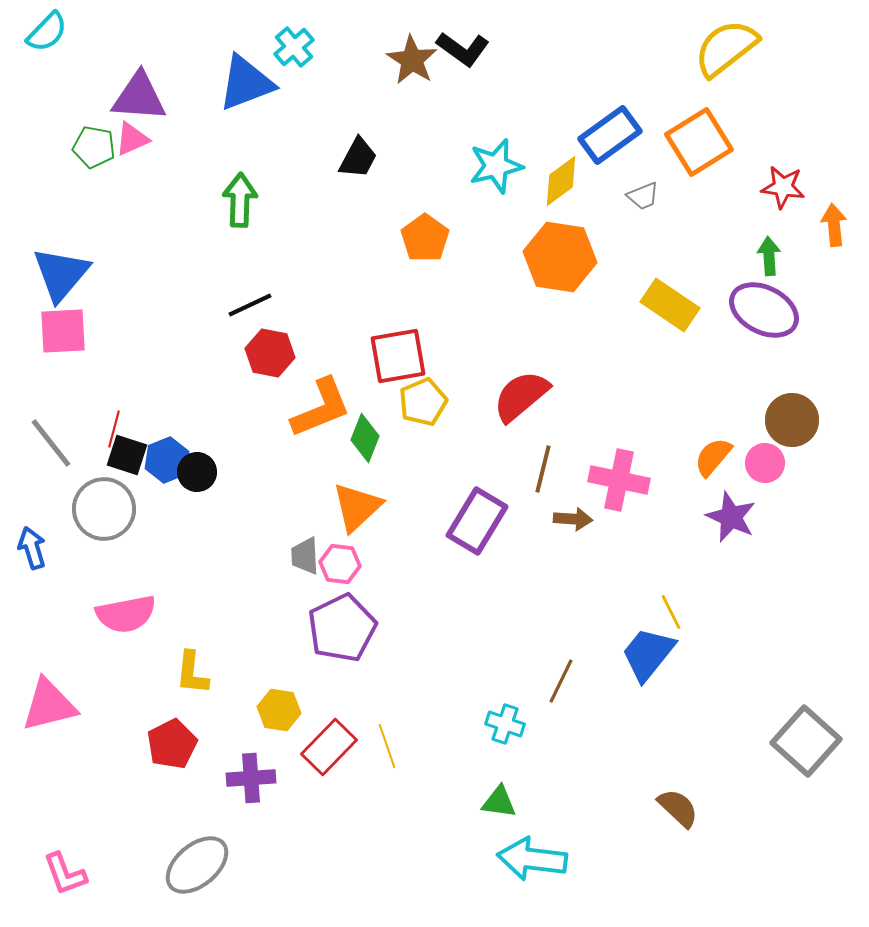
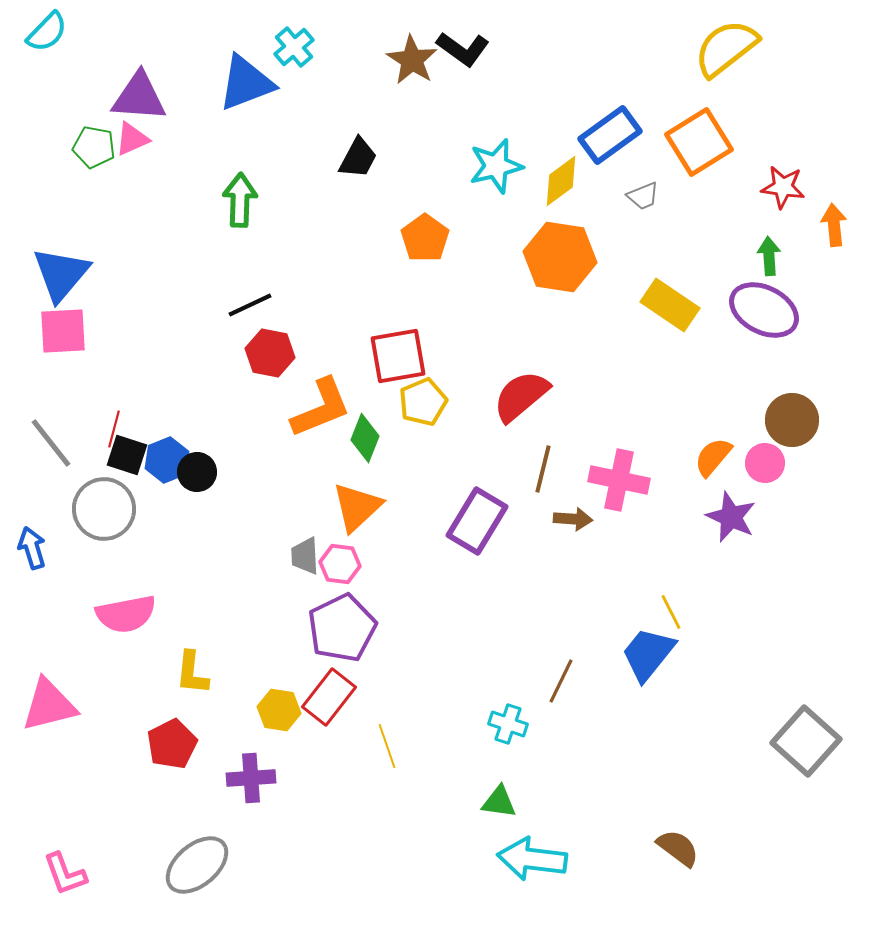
cyan cross at (505, 724): moved 3 px right
red rectangle at (329, 747): moved 50 px up; rotated 6 degrees counterclockwise
brown semicircle at (678, 808): moved 40 px down; rotated 6 degrees counterclockwise
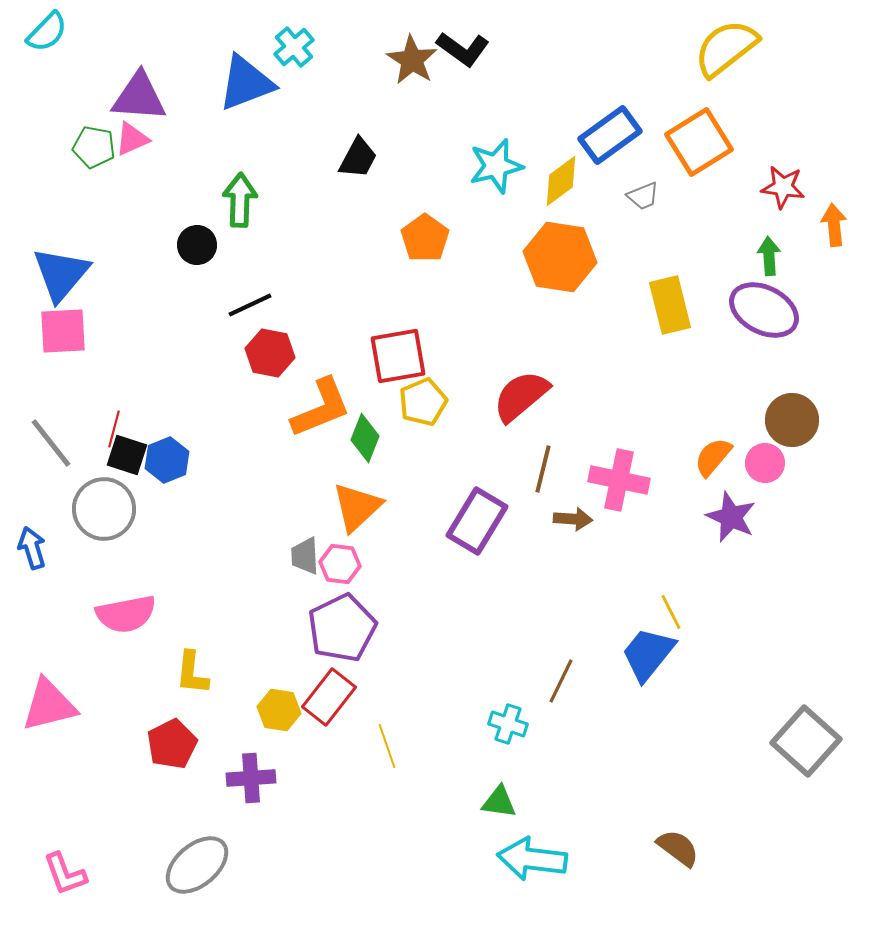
yellow rectangle at (670, 305): rotated 42 degrees clockwise
black circle at (197, 472): moved 227 px up
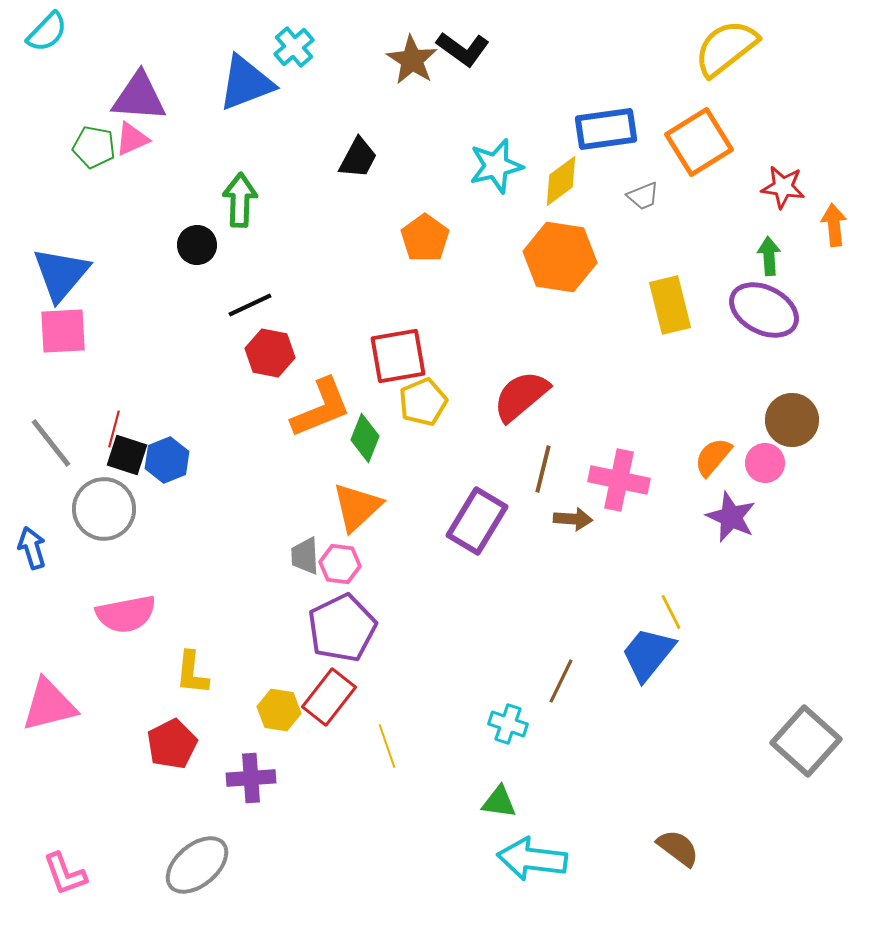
blue rectangle at (610, 135): moved 4 px left, 6 px up; rotated 28 degrees clockwise
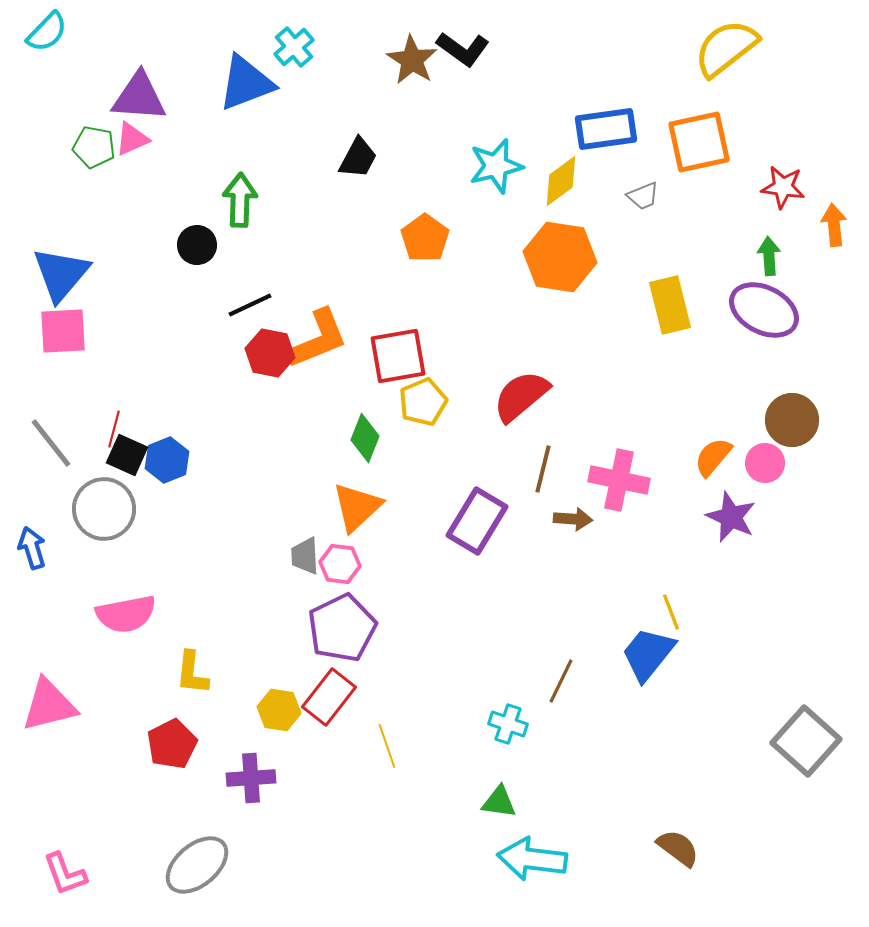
orange square at (699, 142): rotated 20 degrees clockwise
orange L-shape at (321, 408): moved 3 px left, 69 px up
black square at (127, 455): rotated 6 degrees clockwise
yellow line at (671, 612): rotated 6 degrees clockwise
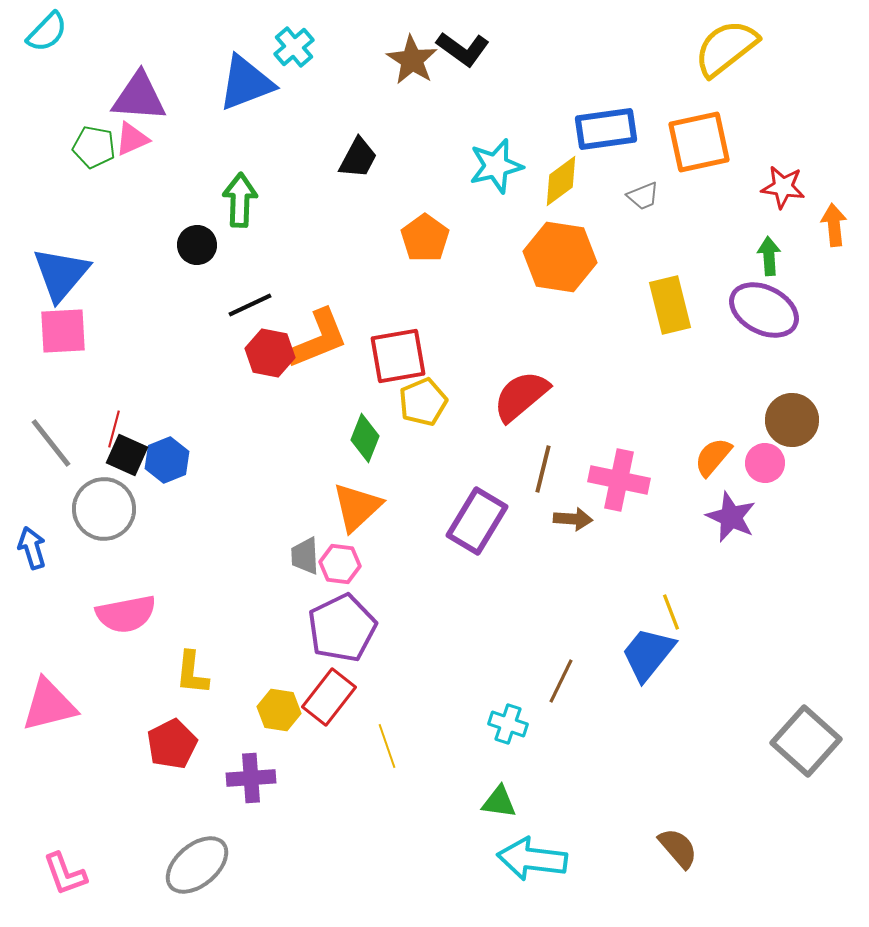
brown semicircle at (678, 848): rotated 12 degrees clockwise
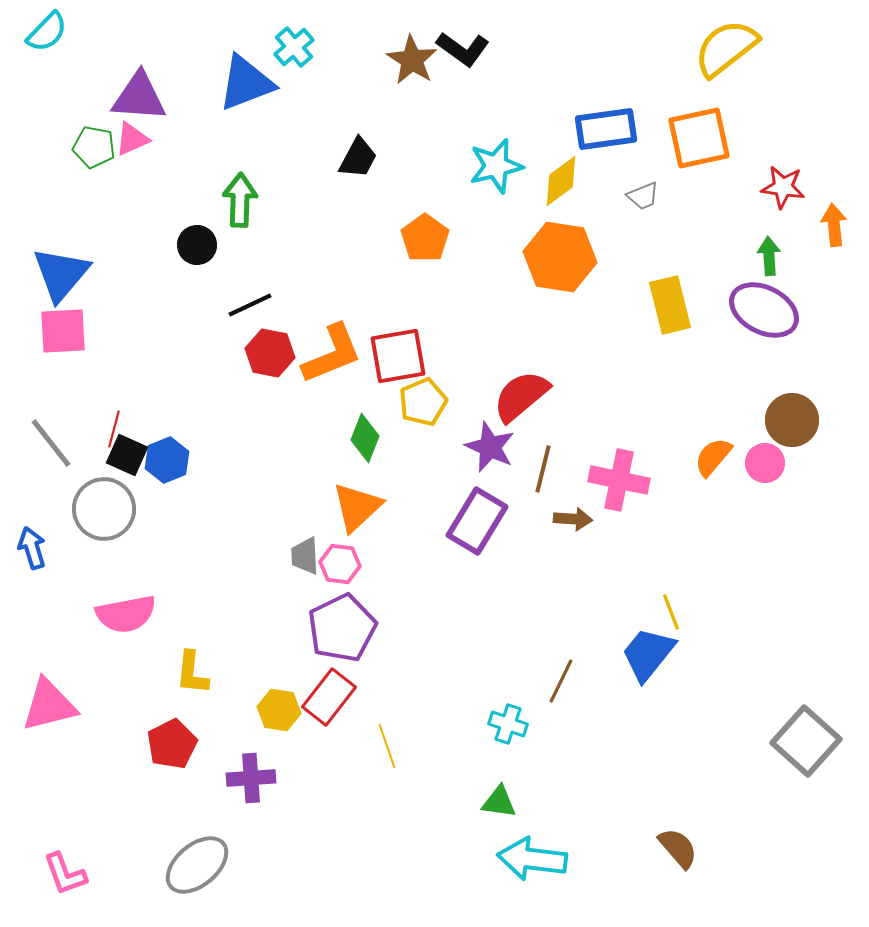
orange square at (699, 142): moved 4 px up
orange L-shape at (318, 339): moved 14 px right, 15 px down
purple star at (731, 517): moved 241 px left, 70 px up
